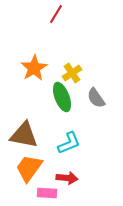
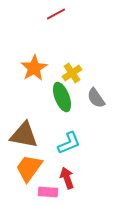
red line: rotated 30 degrees clockwise
red arrow: rotated 115 degrees counterclockwise
pink rectangle: moved 1 px right, 1 px up
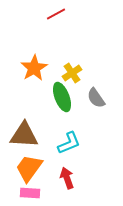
brown triangle: rotated 8 degrees counterclockwise
pink rectangle: moved 18 px left, 1 px down
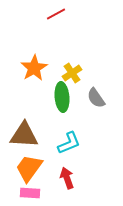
green ellipse: rotated 16 degrees clockwise
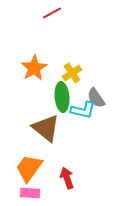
red line: moved 4 px left, 1 px up
brown triangle: moved 22 px right, 7 px up; rotated 36 degrees clockwise
cyan L-shape: moved 14 px right, 33 px up; rotated 35 degrees clockwise
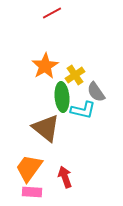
orange star: moved 11 px right, 2 px up
yellow cross: moved 3 px right, 2 px down
gray semicircle: moved 6 px up
red arrow: moved 2 px left, 1 px up
pink rectangle: moved 2 px right, 1 px up
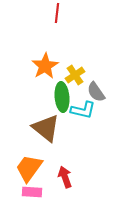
red line: moved 5 px right; rotated 54 degrees counterclockwise
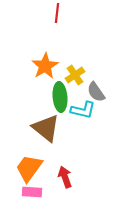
green ellipse: moved 2 px left
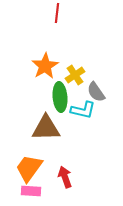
brown triangle: rotated 40 degrees counterclockwise
pink rectangle: moved 1 px left, 1 px up
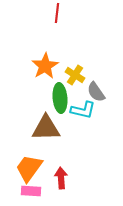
yellow cross: rotated 24 degrees counterclockwise
green ellipse: moved 1 px down
red arrow: moved 4 px left, 1 px down; rotated 15 degrees clockwise
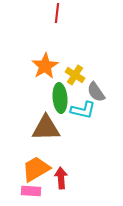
orange trapezoid: moved 7 px right, 1 px down; rotated 24 degrees clockwise
